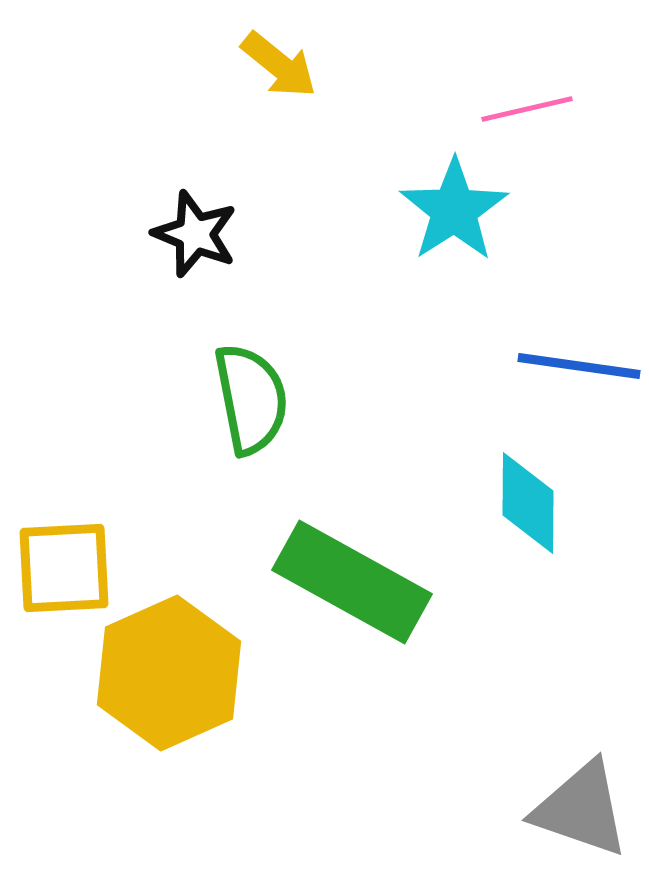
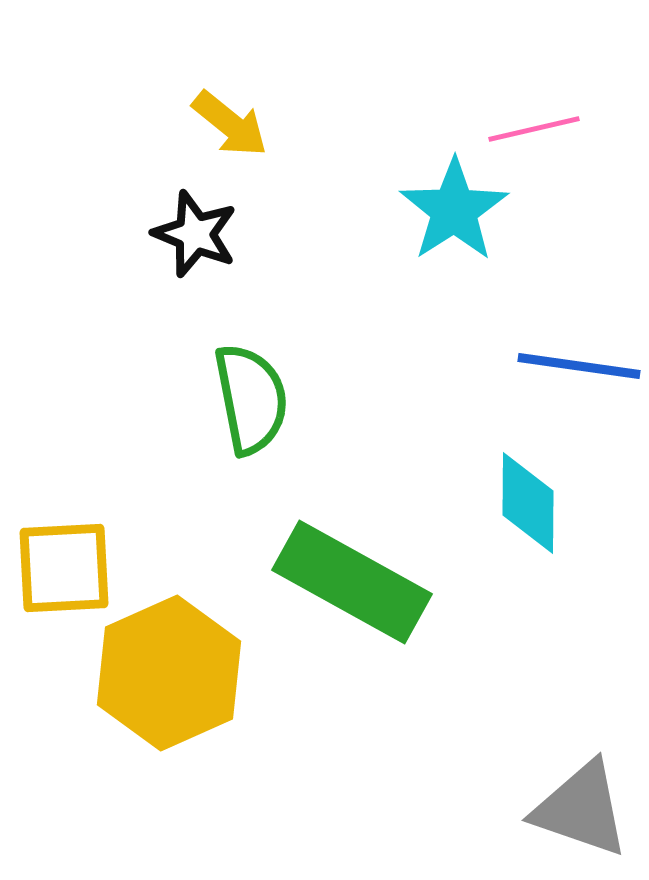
yellow arrow: moved 49 px left, 59 px down
pink line: moved 7 px right, 20 px down
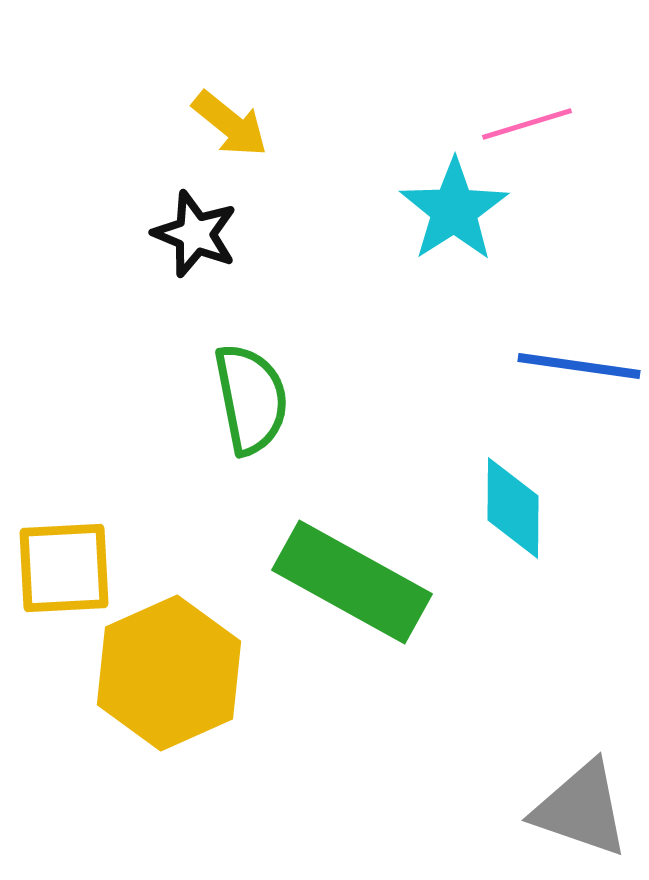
pink line: moved 7 px left, 5 px up; rotated 4 degrees counterclockwise
cyan diamond: moved 15 px left, 5 px down
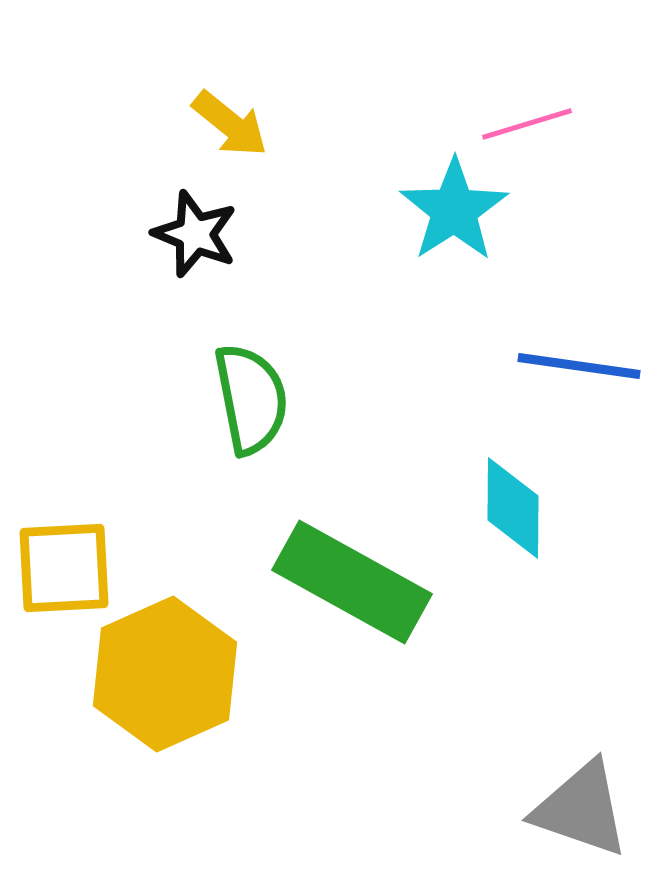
yellow hexagon: moved 4 px left, 1 px down
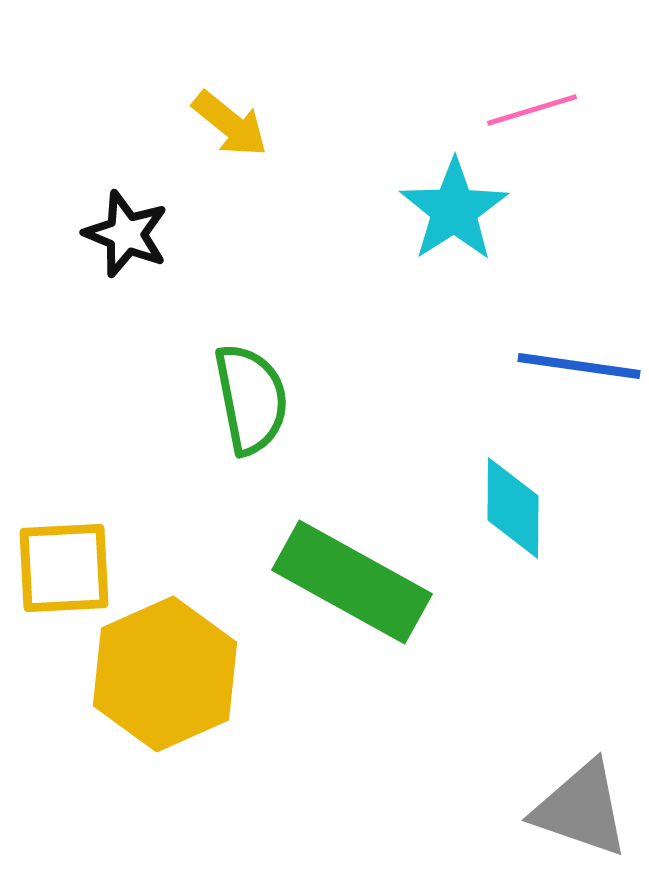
pink line: moved 5 px right, 14 px up
black star: moved 69 px left
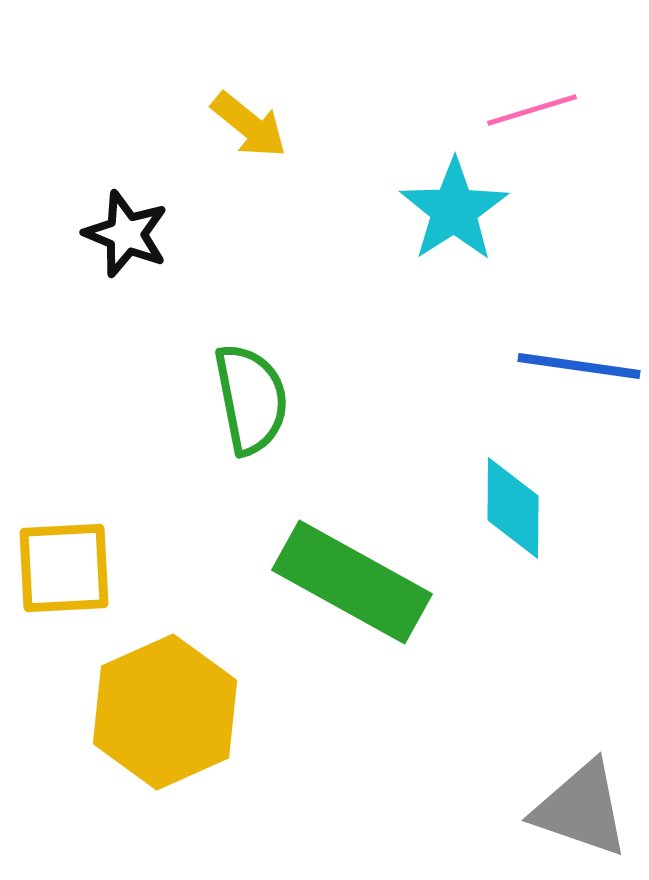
yellow arrow: moved 19 px right, 1 px down
yellow hexagon: moved 38 px down
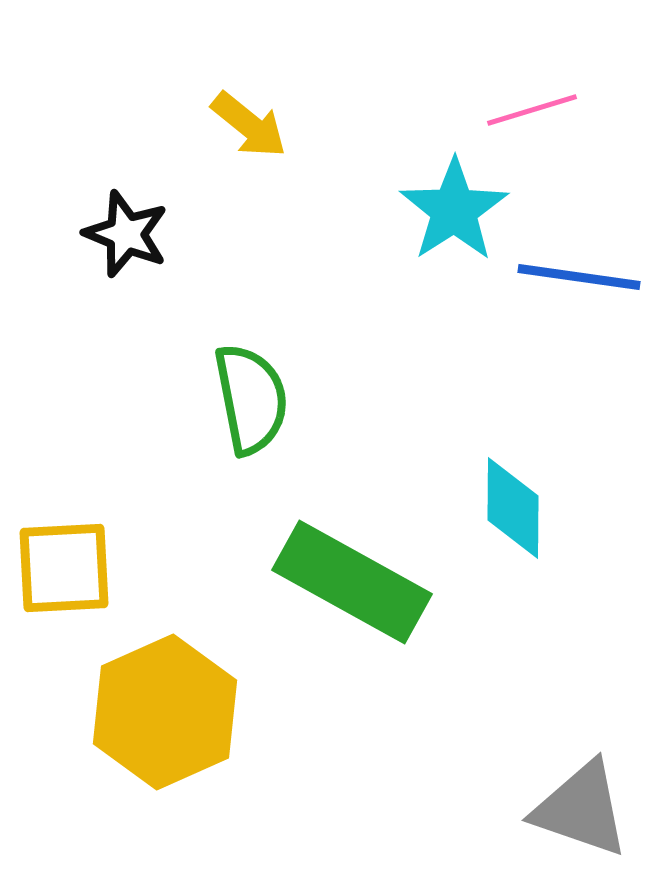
blue line: moved 89 px up
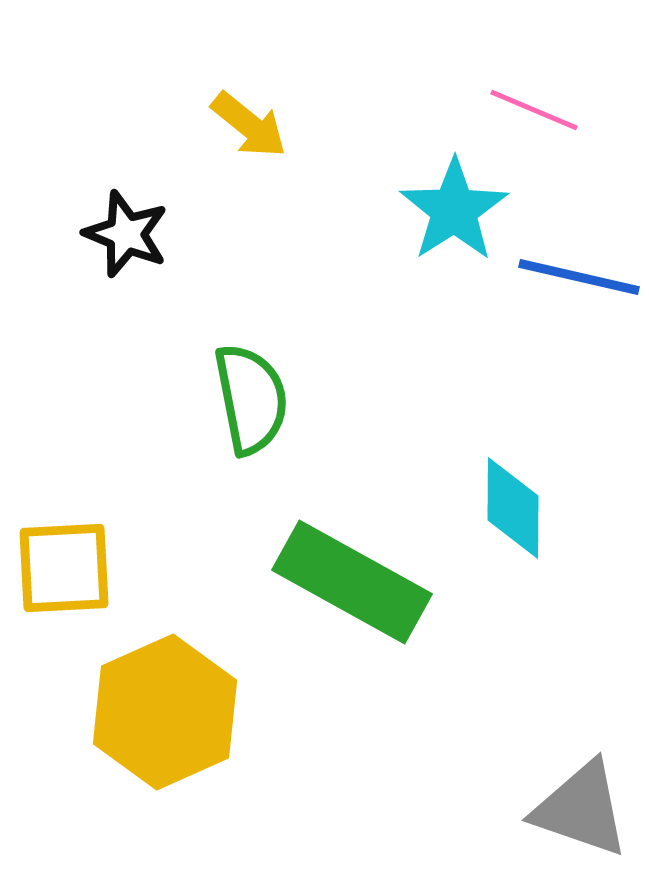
pink line: moved 2 px right; rotated 40 degrees clockwise
blue line: rotated 5 degrees clockwise
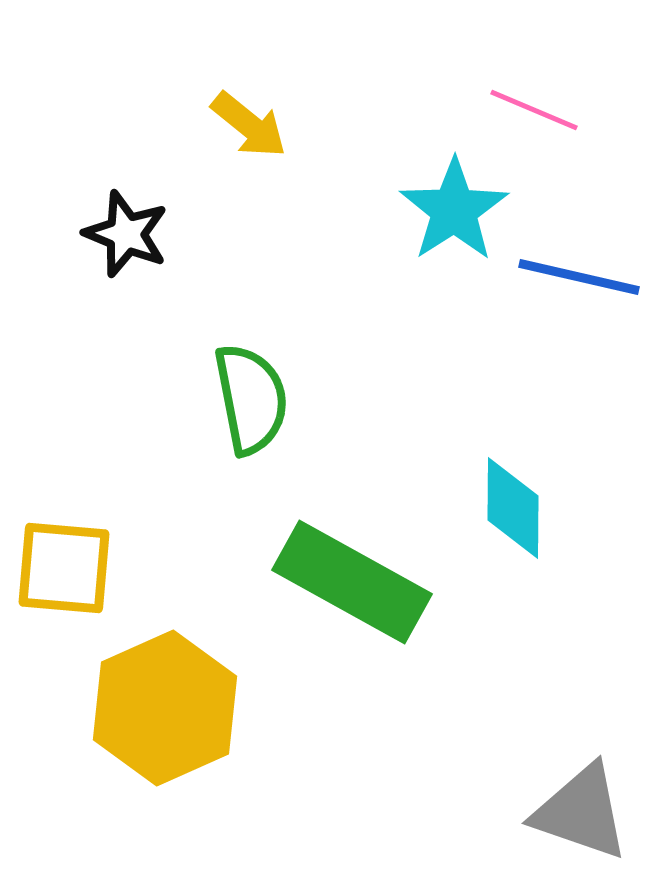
yellow square: rotated 8 degrees clockwise
yellow hexagon: moved 4 px up
gray triangle: moved 3 px down
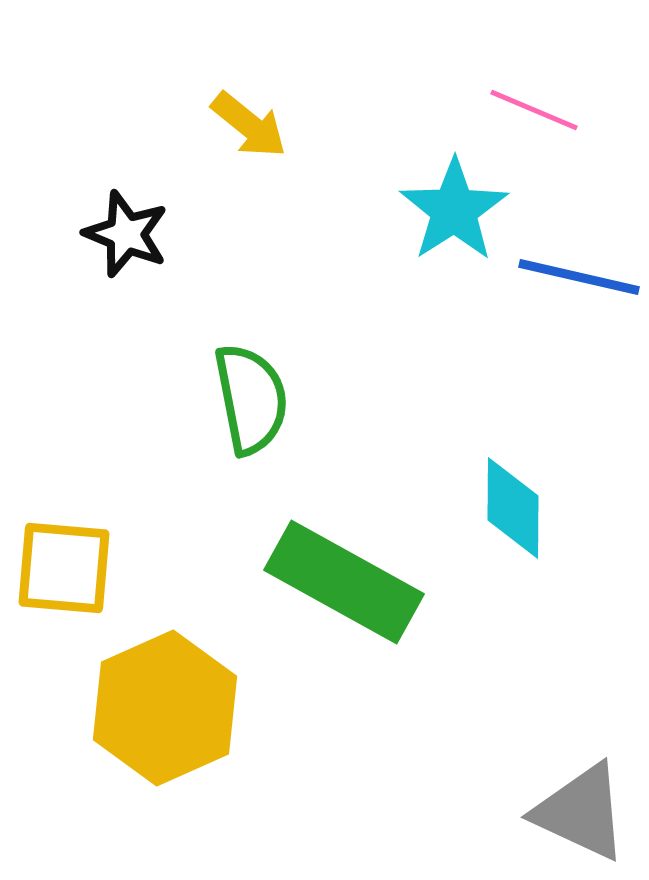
green rectangle: moved 8 px left
gray triangle: rotated 6 degrees clockwise
